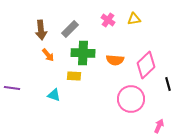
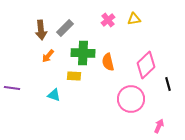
pink cross: rotated 16 degrees clockwise
gray rectangle: moved 5 px left, 1 px up
orange arrow: moved 1 px down; rotated 80 degrees clockwise
orange semicircle: moved 7 px left, 2 px down; rotated 72 degrees clockwise
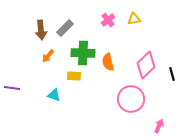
black line: moved 4 px right, 10 px up
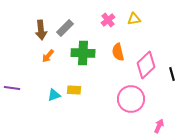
orange semicircle: moved 10 px right, 10 px up
yellow rectangle: moved 14 px down
cyan triangle: rotated 40 degrees counterclockwise
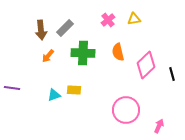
pink circle: moved 5 px left, 11 px down
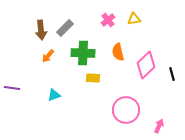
yellow rectangle: moved 19 px right, 12 px up
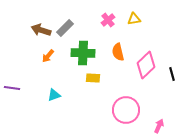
brown arrow: rotated 114 degrees clockwise
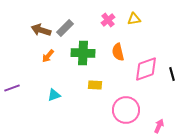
pink diamond: moved 4 px down; rotated 24 degrees clockwise
yellow rectangle: moved 2 px right, 7 px down
purple line: rotated 28 degrees counterclockwise
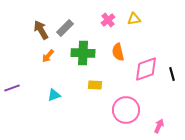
brown arrow: rotated 42 degrees clockwise
